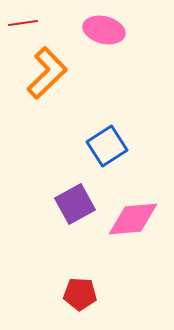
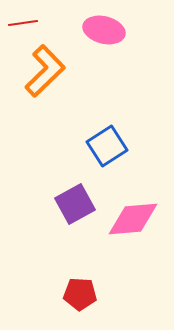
orange L-shape: moved 2 px left, 2 px up
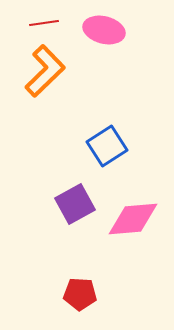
red line: moved 21 px right
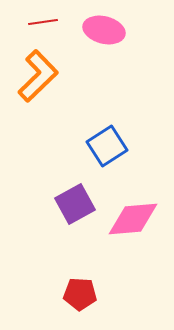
red line: moved 1 px left, 1 px up
orange L-shape: moved 7 px left, 5 px down
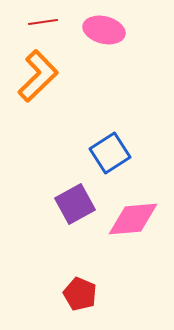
blue square: moved 3 px right, 7 px down
red pentagon: rotated 20 degrees clockwise
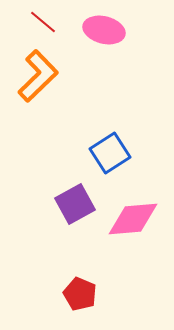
red line: rotated 48 degrees clockwise
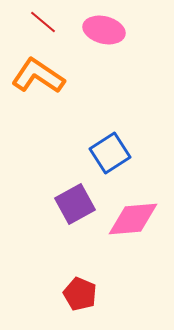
orange L-shape: rotated 102 degrees counterclockwise
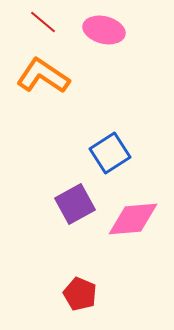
orange L-shape: moved 5 px right
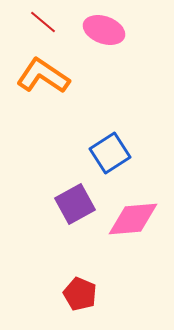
pink ellipse: rotated 6 degrees clockwise
